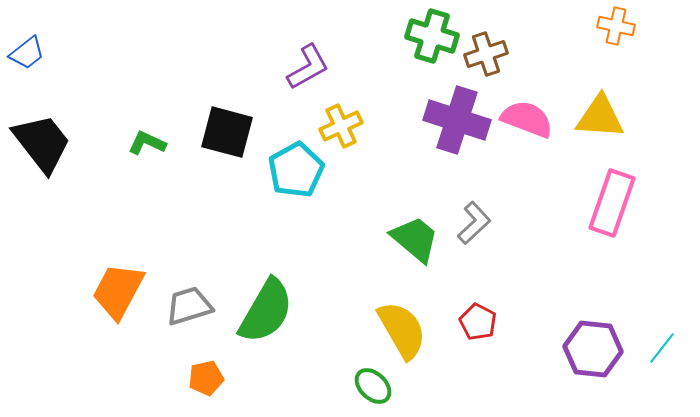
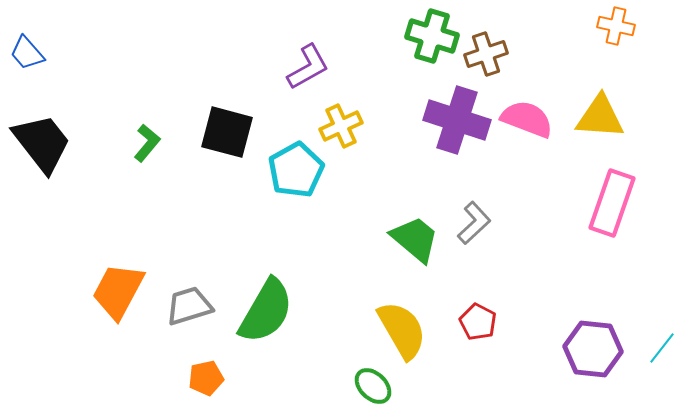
blue trapezoid: rotated 87 degrees clockwise
green L-shape: rotated 105 degrees clockwise
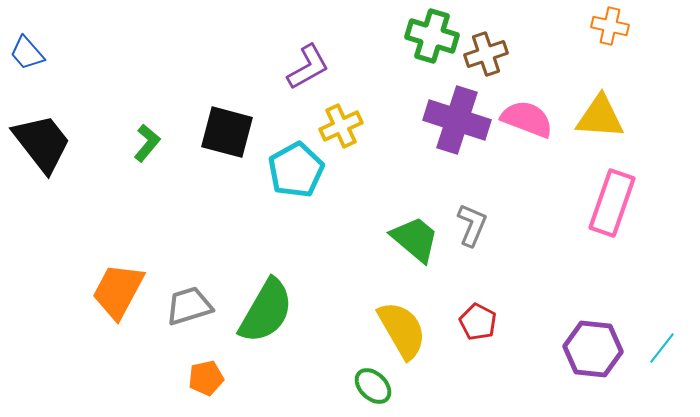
orange cross: moved 6 px left
gray L-shape: moved 2 px left, 2 px down; rotated 24 degrees counterclockwise
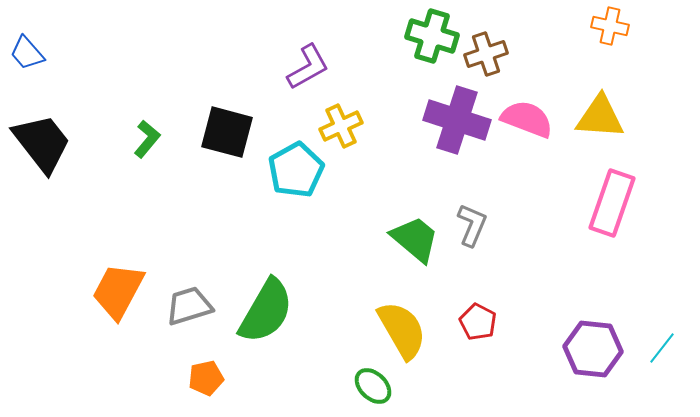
green L-shape: moved 4 px up
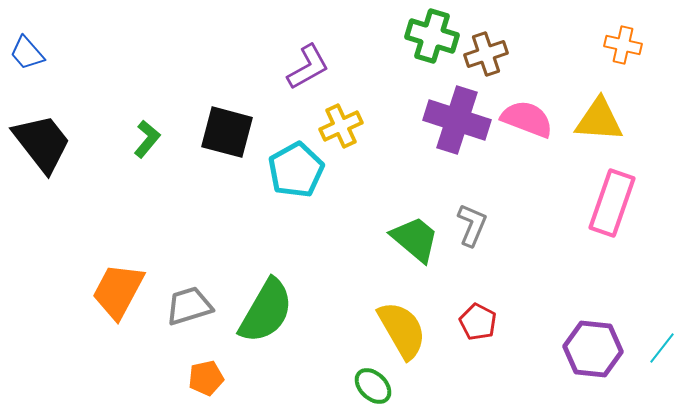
orange cross: moved 13 px right, 19 px down
yellow triangle: moved 1 px left, 3 px down
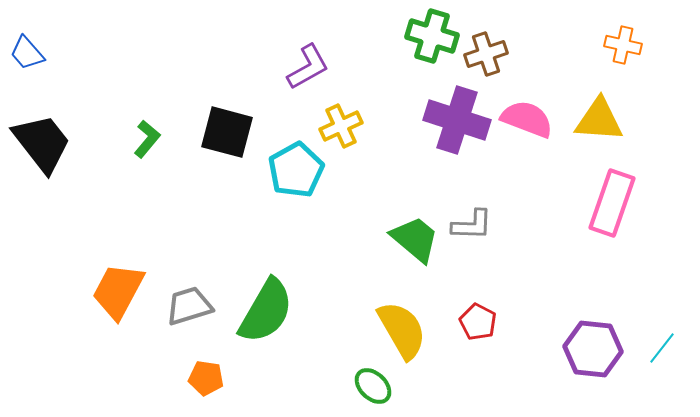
gray L-shape: rotated 69 degrees clockwise
orange pentagon: rotated 20 degrees clockwise
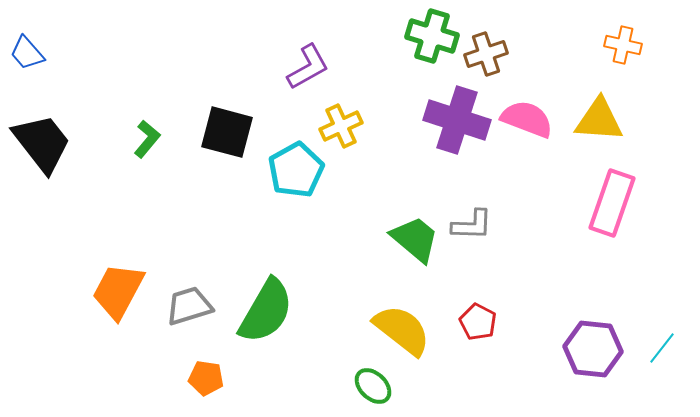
yellow semicircle: rotated 22 degrees counterclockwise
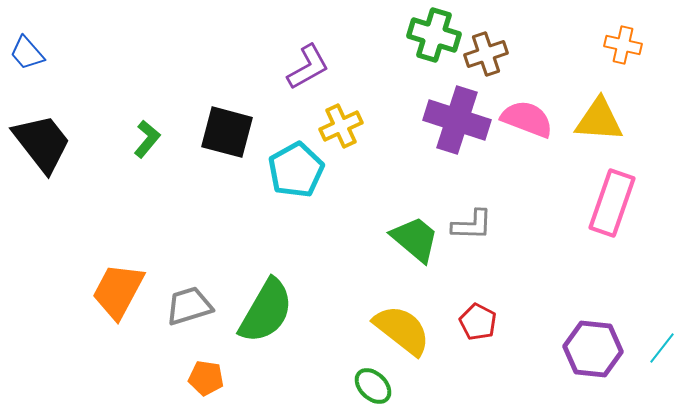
green cross: moved 2 px right, 1 px up
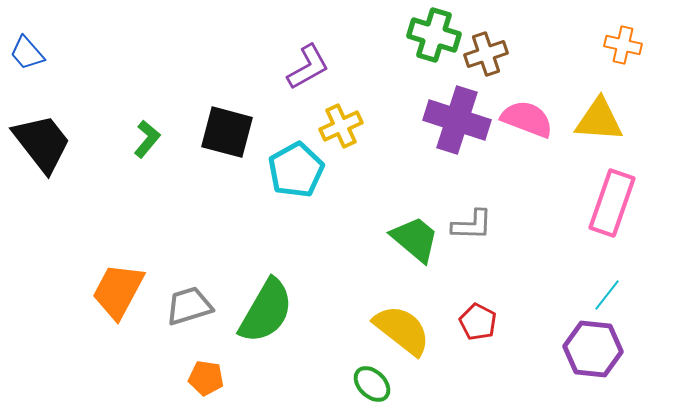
cyan line: moved 55 px left, 53 px up
green ellipse: moved 1 px left, 2 px up
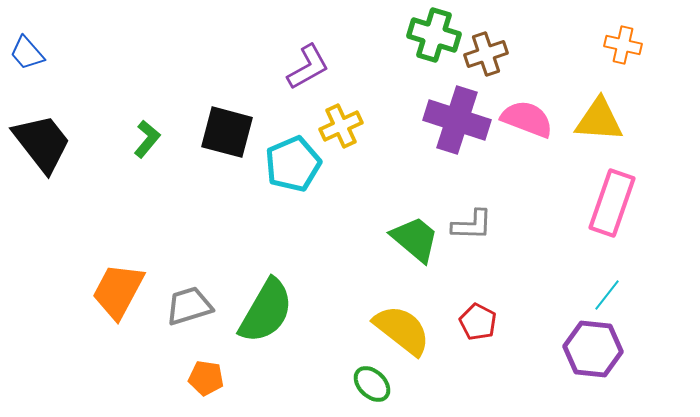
cyan pentagon: moved 3 px left, 6 px up; rotated 6 degrees clockwise
